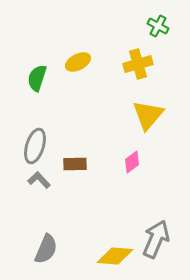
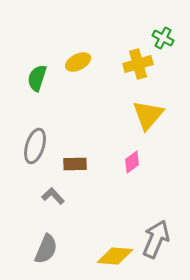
green cross: moved 5 px right, 12 px down
gray L-shape: moved 14 px right, 16 px down
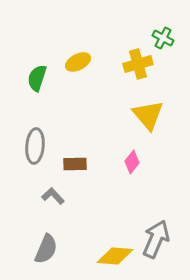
yellow triangle: rotated 20 degrees counterclockwise
gray ellipse: rotated 12 degrees counterclockwise
pink diamond: rotated 15 degrees counterclockwise
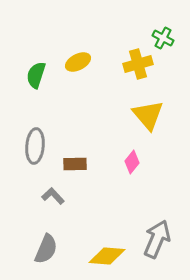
green semicircle: moved 1 px left, 3 px up
gray arrow: moved 1 px right
yellow diamond: moved 8 px left
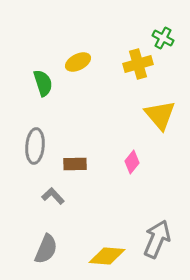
green semicircle: moved 7 px right, 8 px down; rotated 144 degrees clockwise
yellow triangle: moved 12 px right
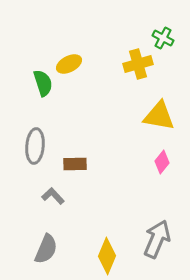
yellow ellipse: moved 9 px left, 2 px down
yellow triangle: moved 1 px left, 1 px down; rotated 40 degrees counterclockwise
pink diamond: moved 30 px right
yellow diamond: rotated 72 degrees counterclockwise
